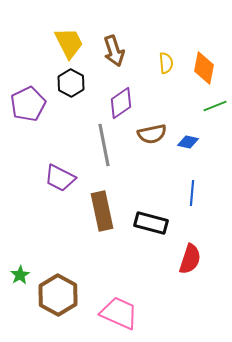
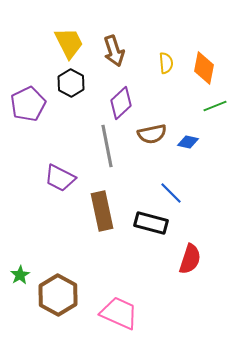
purple diamond: rotated 8 degrees counterclockwise
gray line: moved 3 px right, 1 px down
blue line: moved 21 px left; rotated 50 degrees counterclockwise
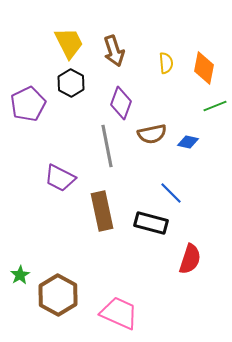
purple diamond: rotated 28 degrees counterclockwise
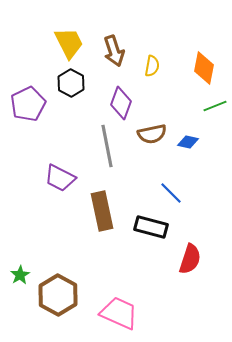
yellow semicircle: moved 14 px left, 3 px down; rotated 15 degrees clockwise
black rectangle: moved 4 px down
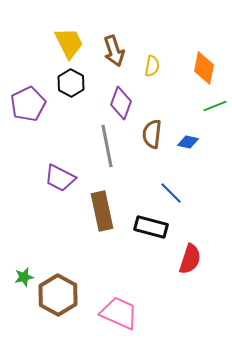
brown semicircle: rotated 108 degrees clockwise
green star: moved 4 px right, 2 px down; rotated 18 degrees clockwise
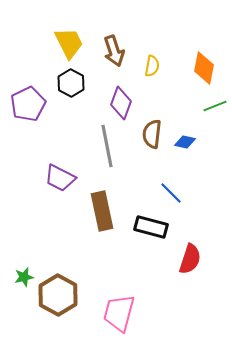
blue diamond: moved 3 px left
pink trapezoid: rotated 99 degrees counterclockwise
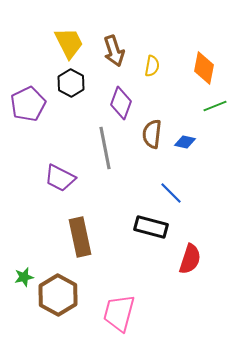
gray line: moved 2 px left, 2 px down
brown rectangle: moved 22 px left, 26 px down
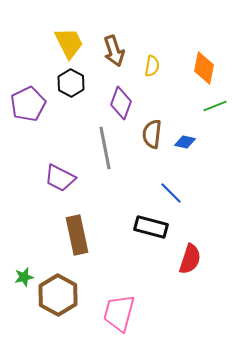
brown rectangle: moved 3 px left, 2 px up
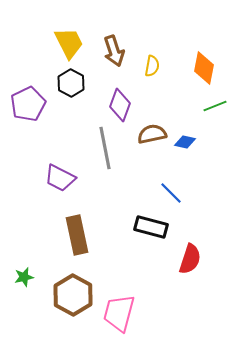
purple diamond: moved 1 px left, 2 px down
brown semicircle: rotated 72 degrees clockwise
brown hexagon: moved 15 px right
